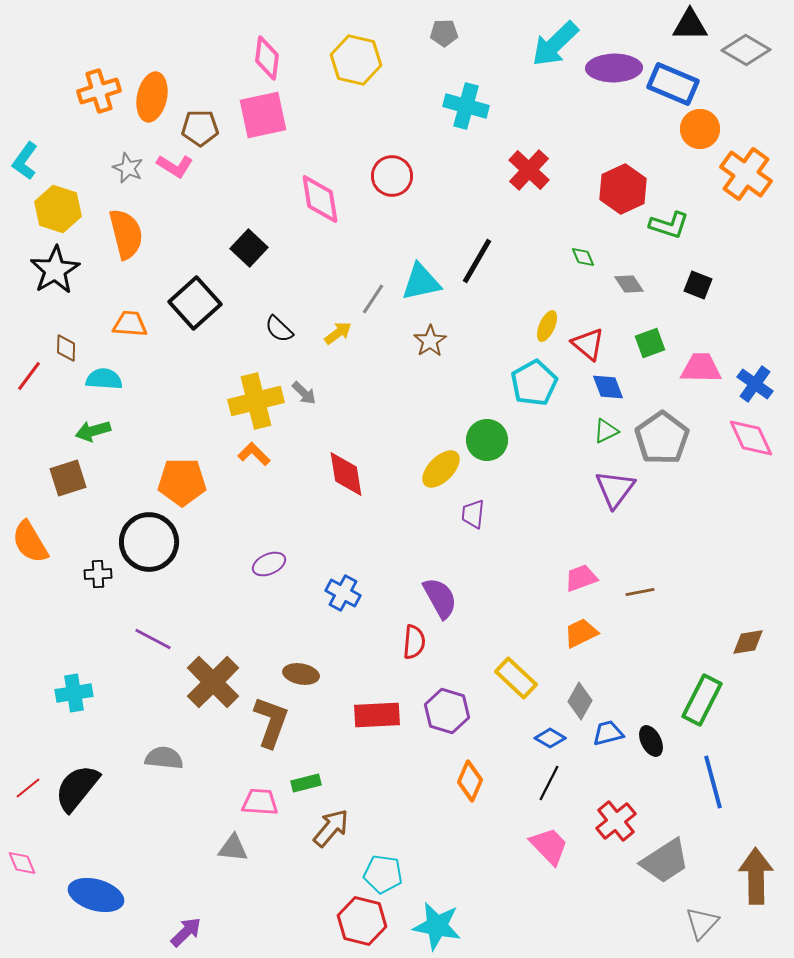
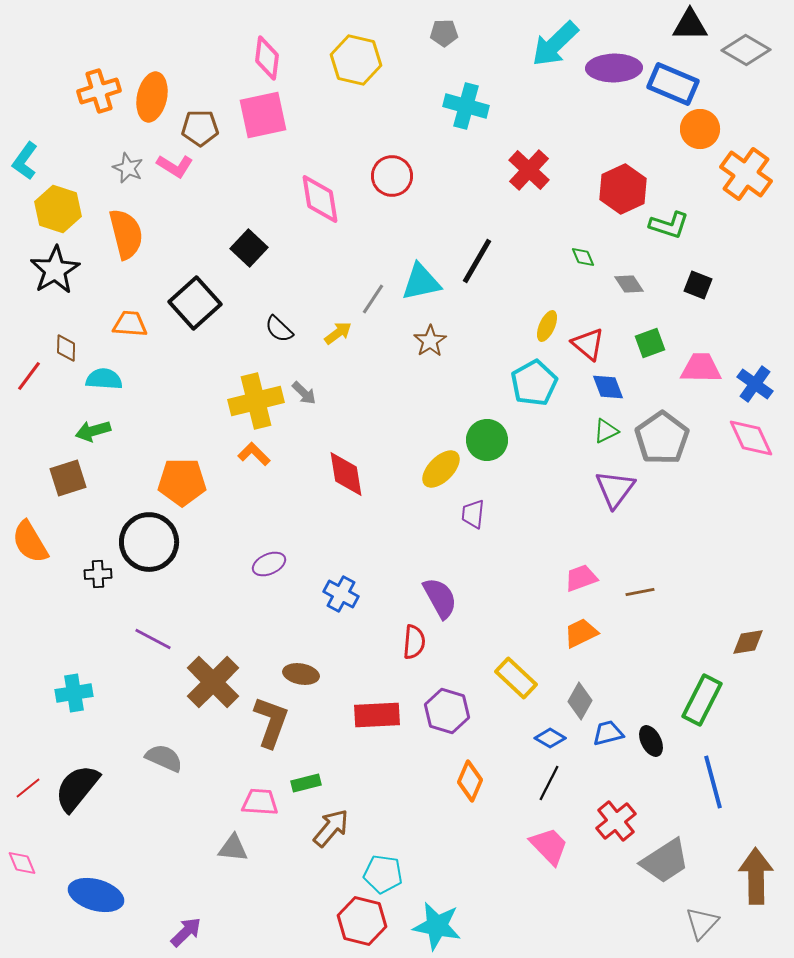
blue cross at (343, 593): moved 2 px left, 1 px down
gray semicircle at (164, 758): rotated 18 degrees clockwise
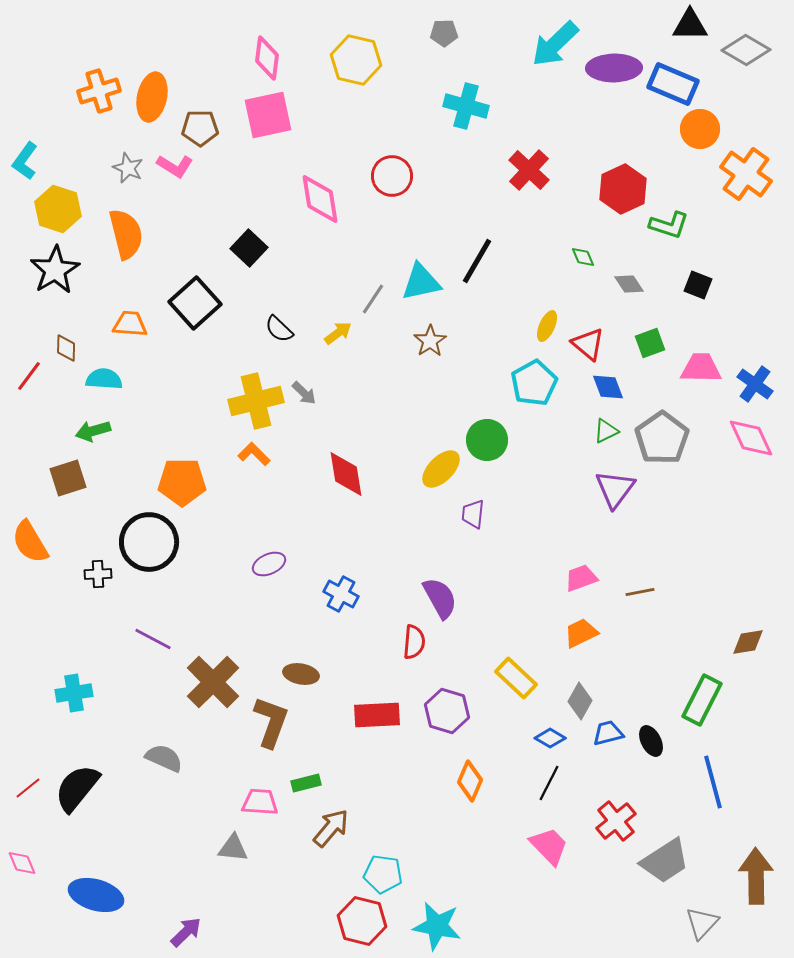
pink square at (263, 115): moved 5 px right
